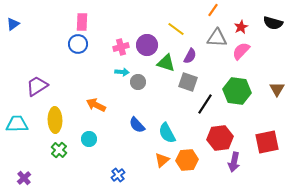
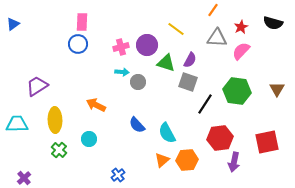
purple semicircle: moved 4 px down
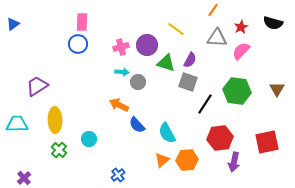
orange arrow: moved 23 px right
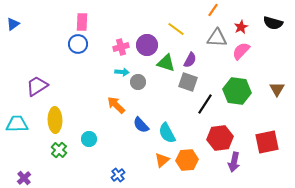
orange arrow: moved 3 px left; rotated 18 degrees clockwise
blue semicircle: moved 4 px right
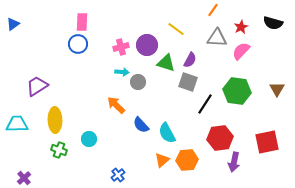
green cross: rotated 21 degrees counterclockwise
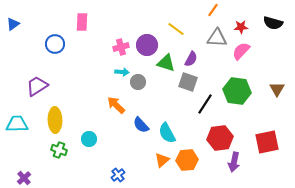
red star: rotated 24 degrees clockwise
blue circle: moved 23 px left
purple semicircle: moved 1 px right, 1 px up
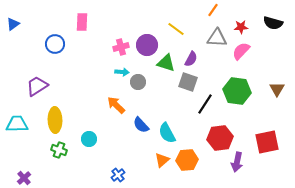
purple arrow: moved 3 px right
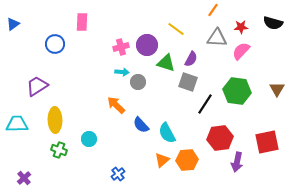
blue cross: moved 1 px up
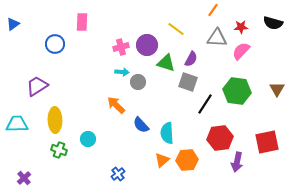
cyan semicircle: rotated 25 degrees clockwise
cyan circle: moved 1 px left
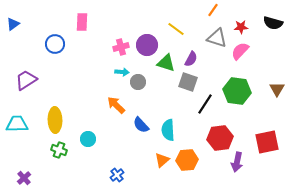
gray triangle: rotated 15 degrees clockwise
pink semicircle: moved 1 px left
purple trapezoid: moved 11 px left, 6 px up
cyan semicircle: moved 1 px right, 3 px up
blue cross: moved 1 px left, 1 px down
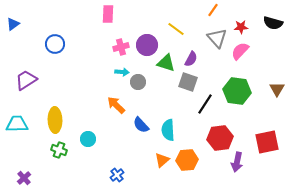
pink rectangle: moved 26 px right, 8 px up
gray triangle: rotated 30 degrees clockwise
